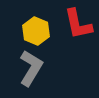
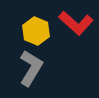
red L-shape: moved 2 px left, 1 px up; rotated 36 degrees counterclockwise
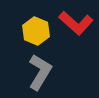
gray L-shape: moved 9 px right, 4 px down
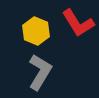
red L-shape: moved 2 px right; rotated 16 degrees clockwise
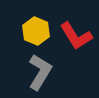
red L-shape: moved 2 px left, 13 px down
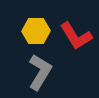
yellow hexagon: rotated 24 degrees counterclockwise
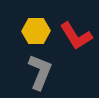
gray L-shape: rotated 9 degrees counterclockwise
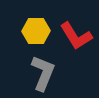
gray L-shape: moved 3 px right, 1 px down
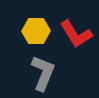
red L-shape: moved 2 px up
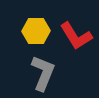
red L-shape: moved 2 px down
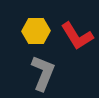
red L-shape: moved 1 px right
